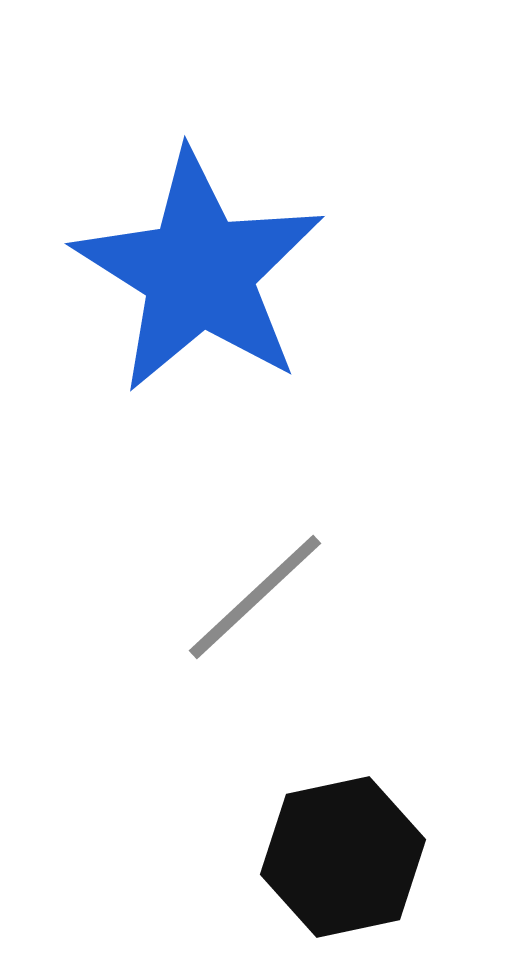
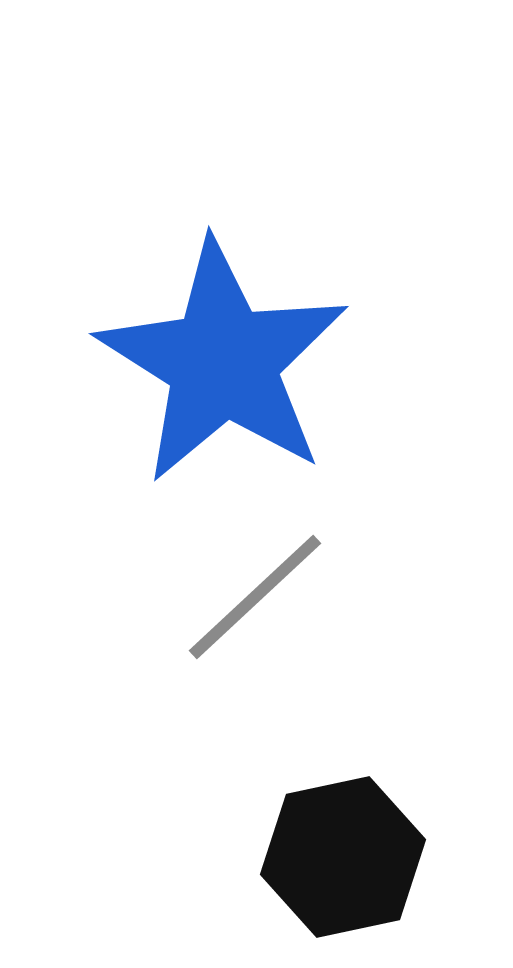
blue star: moved 24 px right, 90 px down
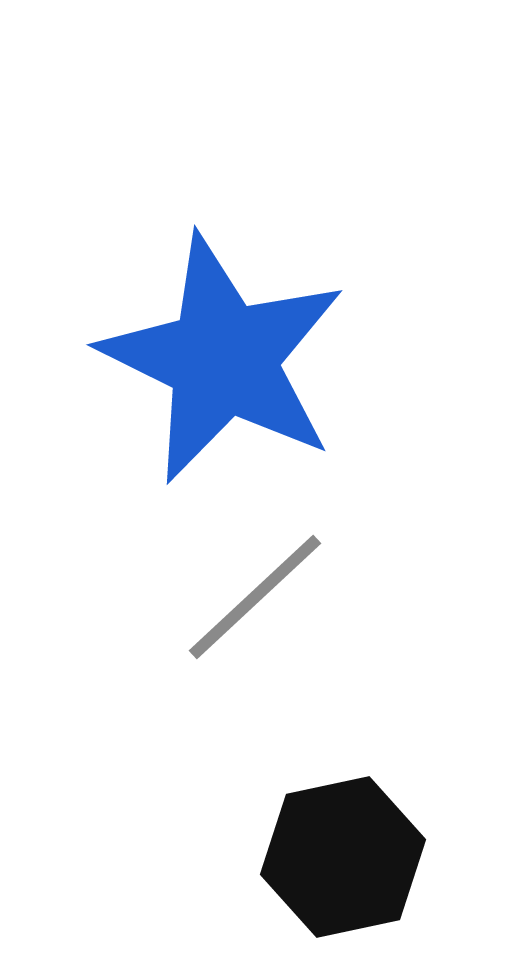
blue star: moved 3 px up; rotated 6 degrees counterclockwise
